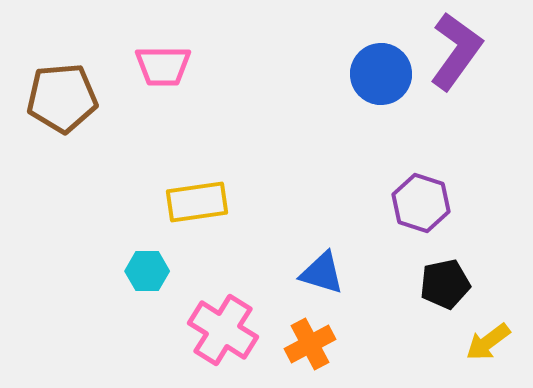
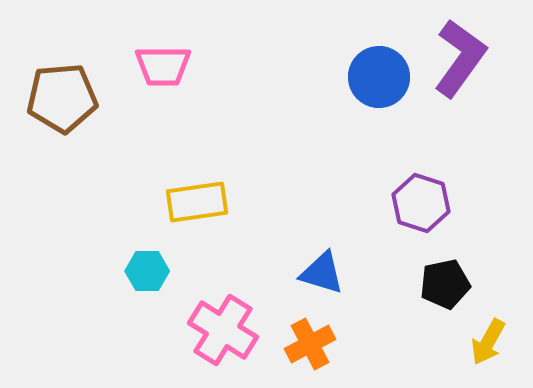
purple L-shape: moved 4 px right, 7 px down
blue circle: moved 2 px left, 3 px down
yellow arrow: rotated 24 degrees counterclockwise
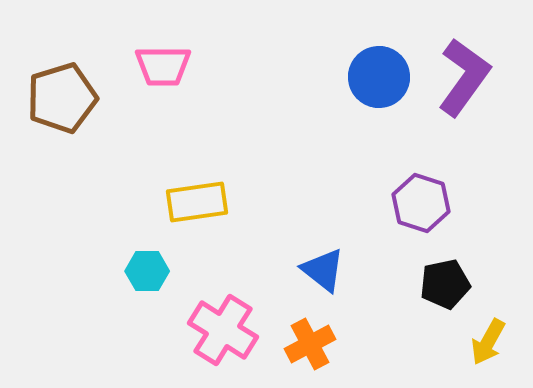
purple L-shape: moved 4 px right, 19 px down
brown pentagon: rotated 12 degrees counterclockwise
blue triangle: moved 1 px right, 3 px up; rotated 21 degrees clockwise
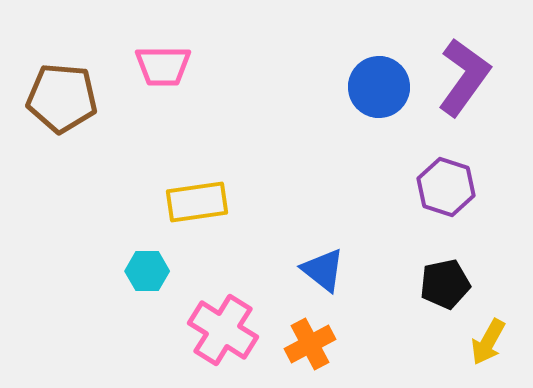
blue circle: moved 10 px down
brown pentagon: rotated 22 degrees clockwise
purple hexagon: moved 25 px right, 16 px up
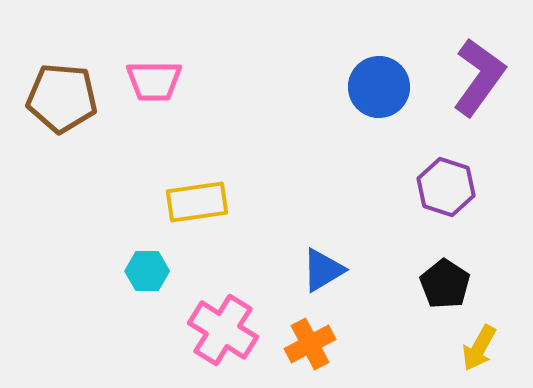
pink trapezoid: moved 9 px left, 15 px down
purple L-shape: moved 15 px right
blue triangle: rotated 51 degrees clockwise
black pentagon: rotated 27 degrees counterclockwise
yellow arrow: moved 9 px left, 6 px down
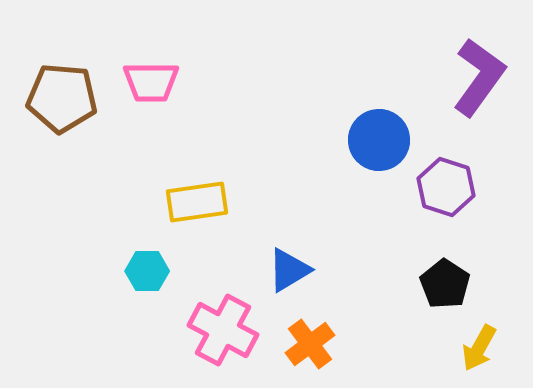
pink trapezoid: moved 3 px left, 1 px down
blue circle: moved 53 px down
blue triangle: moved 34 px left
pink cross: rotated 4 degrees counterclockwise
orange cross: rotated 9 degrees counterclockwise
